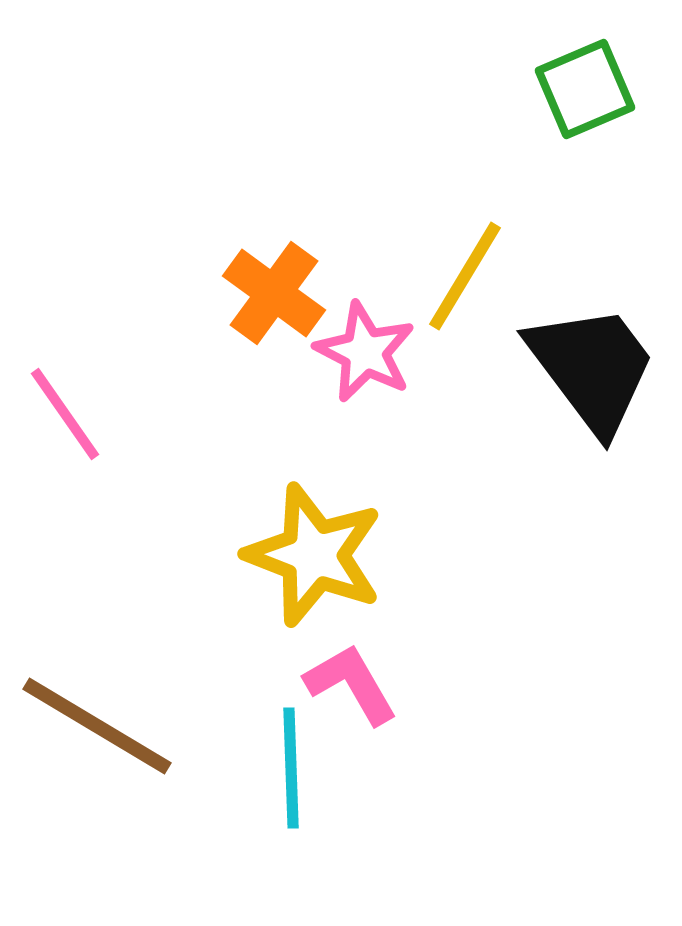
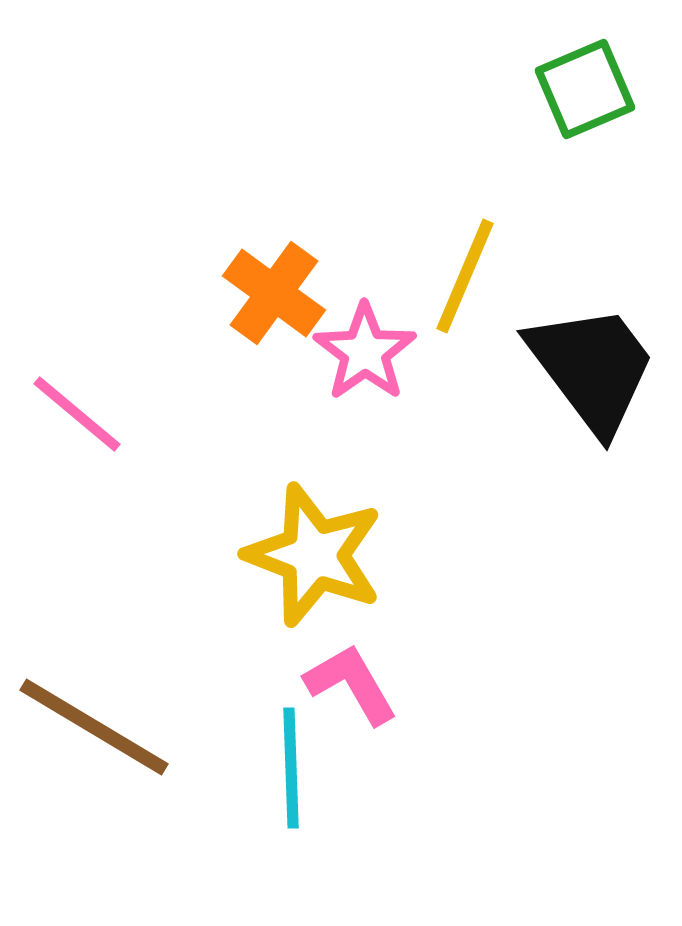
yellow line: rotated 8 degrees counterclockwise
pink star: rotated 10 degrees clockwise
pink line: moved 12 px right; rotated 15 degrees counterclockwise
brown line: moved 3 px left, 1 px down
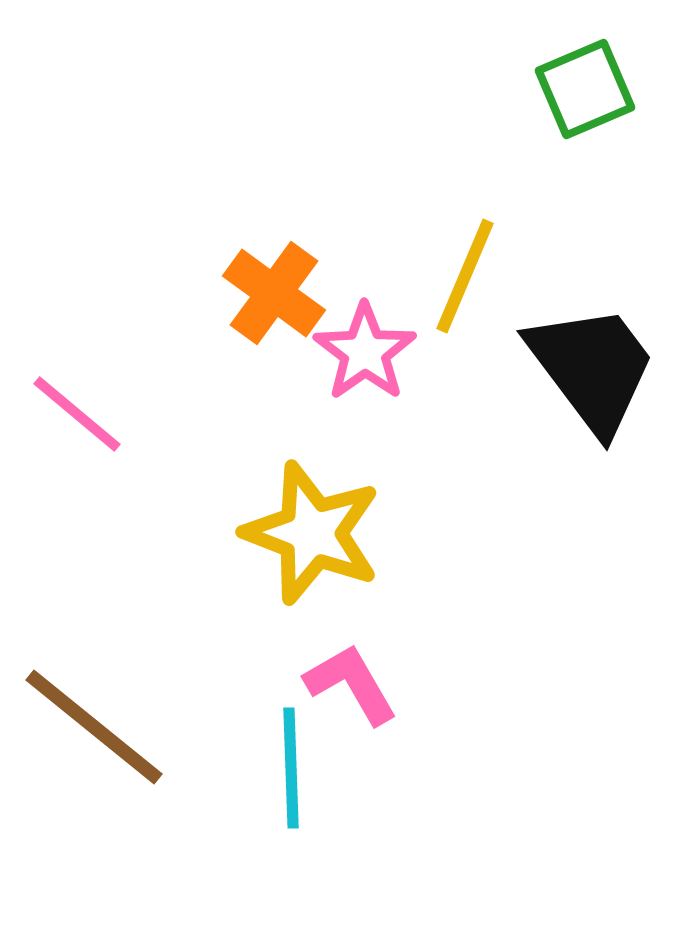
yellow star: moved 2 px left, 22 px up
brown line: rotated 8 degrees clockwise
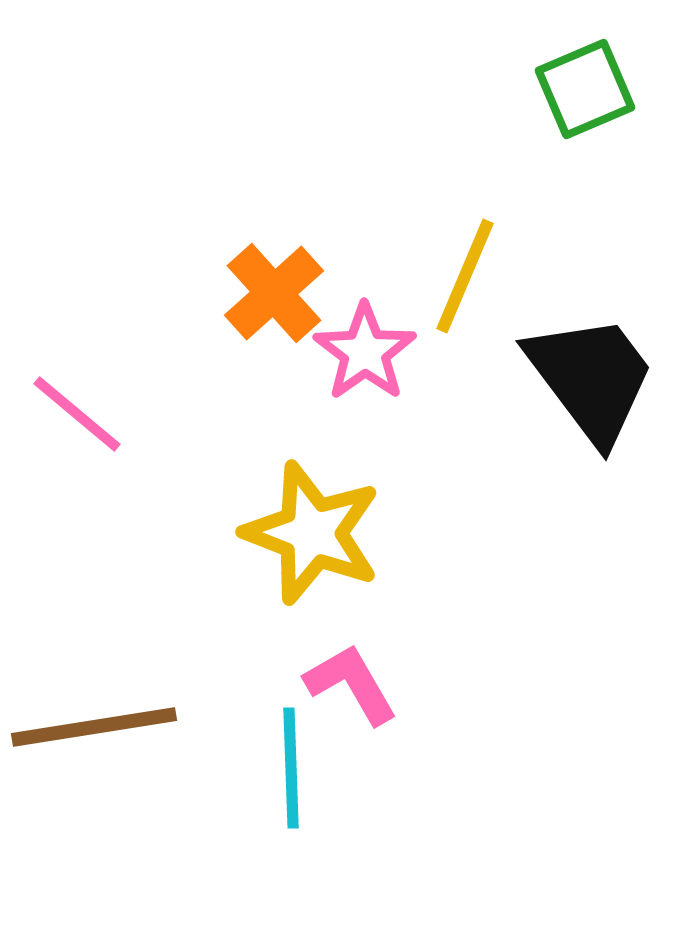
orange cross: rotated 12 degrees clockwise
black trapezoid: moved 1 px left, 10 px down
brown line: rotated 48 degrees counterclockwise
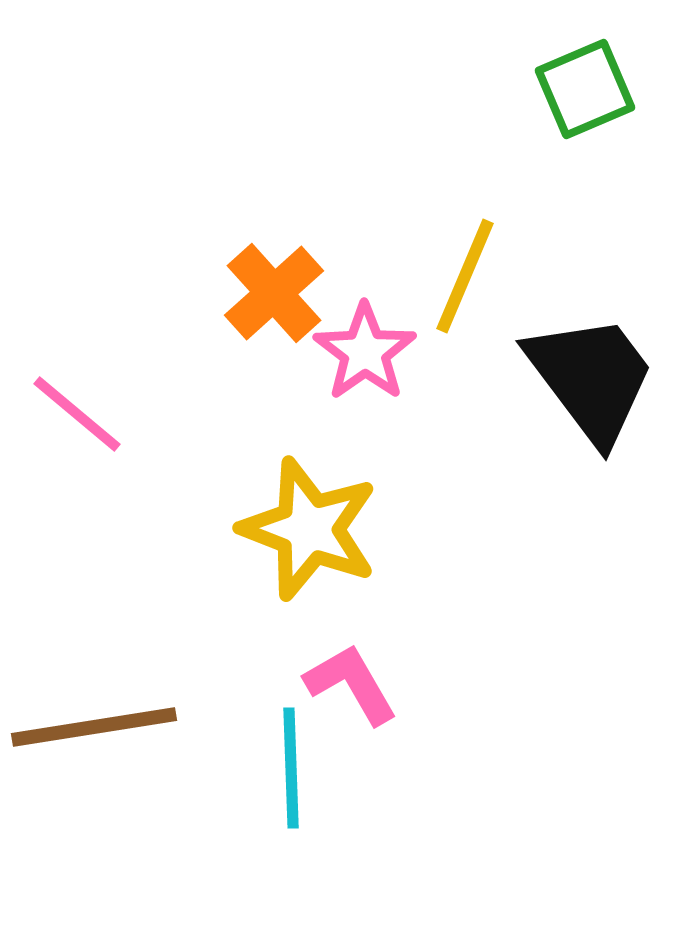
yellow star: moved 3 px left, 4 px up
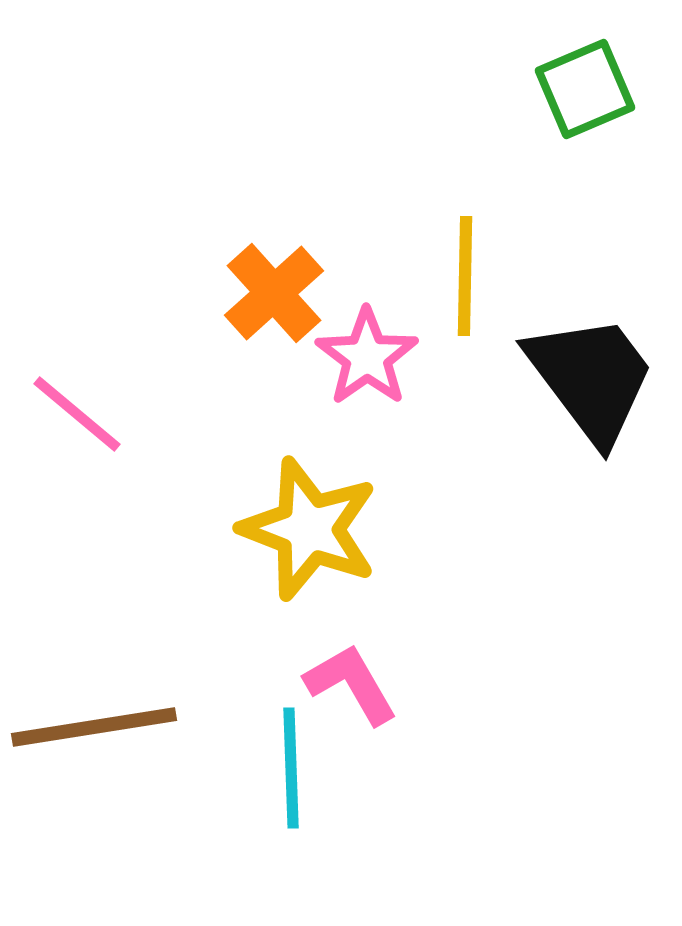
yellow line: rotated 22 degrees counterclockwise
pink star: moved 2 px right, 5 px down
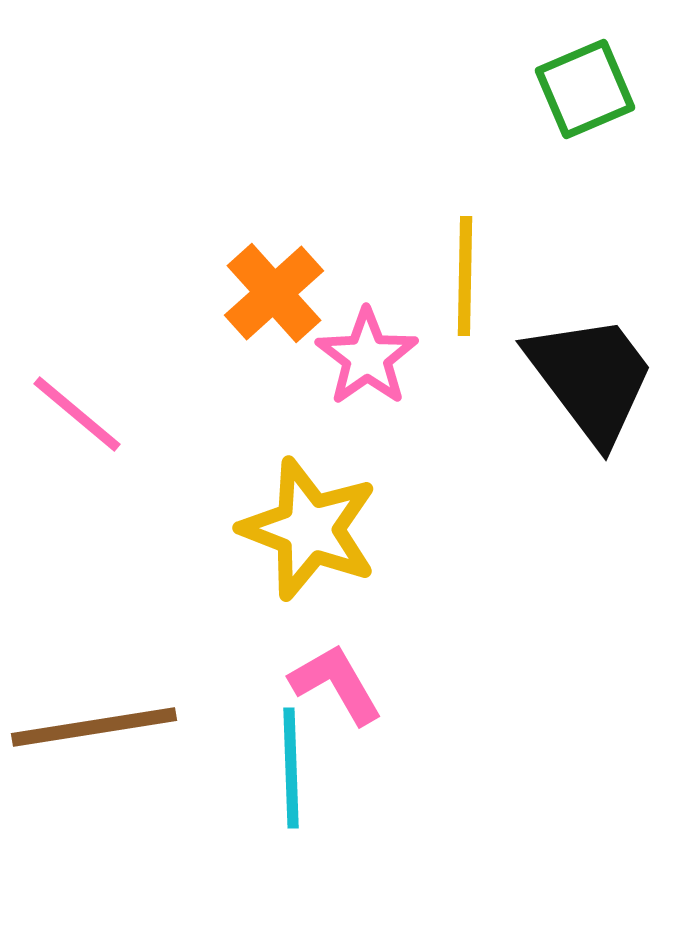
pink L-shape: moved 15 px left
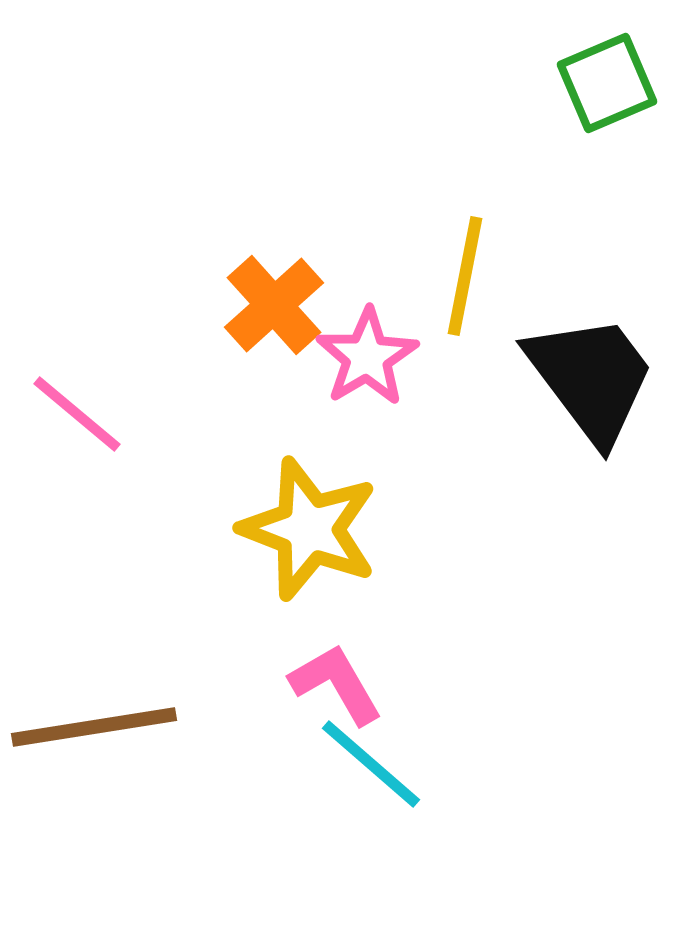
green square: moved 22 px right, 6 px up
yellow line: rotated 10 degrees clockwise
orange cross: moved 12 px down
pink star: rotated 4 degrees clockwise
cyan line: moved 80 px right, 4 px up; rotated 47 degrees counterclockwise
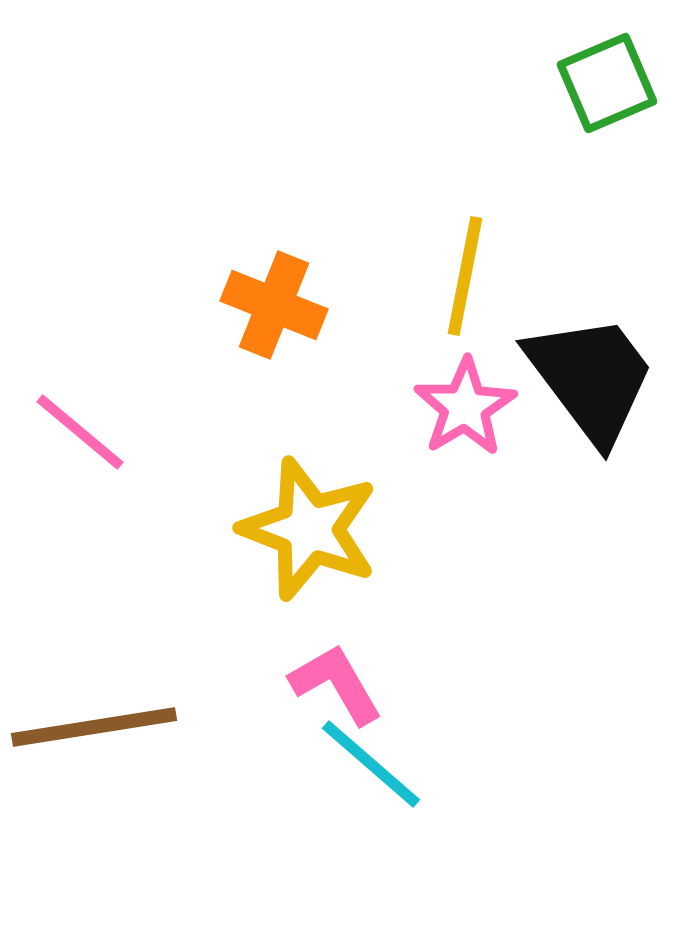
orange cross: rotated 26 degrees counterclockwise
pink star: moved 98 px right, 50 px down
pink line: moved 3 px right, 18 px down
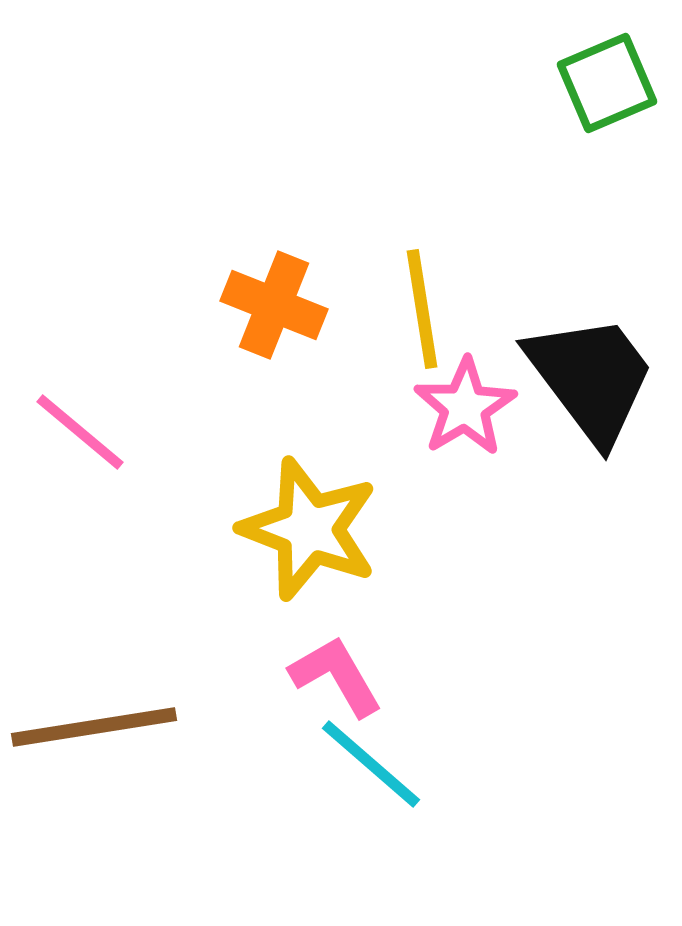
yellow line: moved 43 px left, 33 px down; rotated 20 degrees counterclockwise
pink L-shape: moved 8 px up
